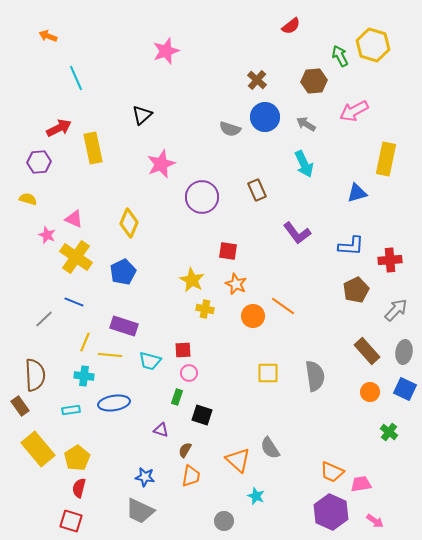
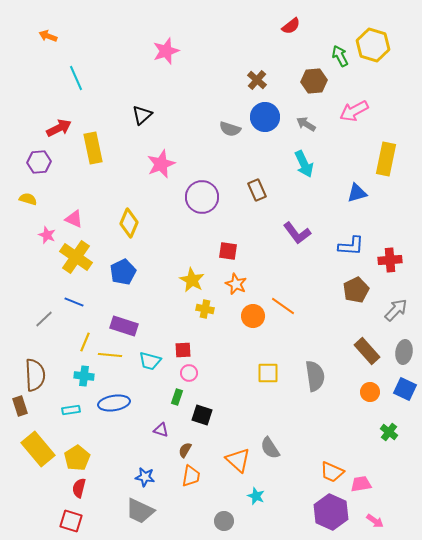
brown rectangle at (20, 406): rotated 18 degrees clockwise
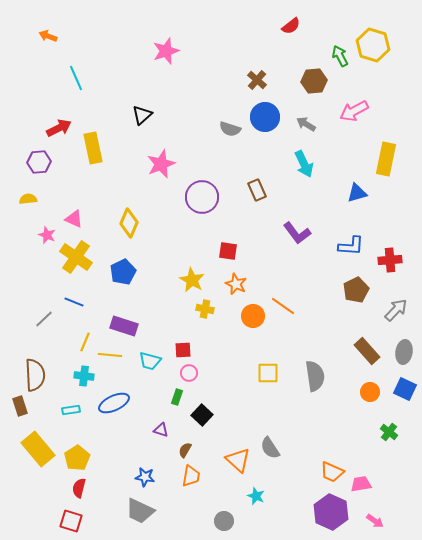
yellow semicircle at (28, 199): rotated 24 degrees counterclockwise
blue ellipse at (114, 403): rotated 16 degrees counterclockwise
black square at (202, 415): rotated 25 degrees clockwise
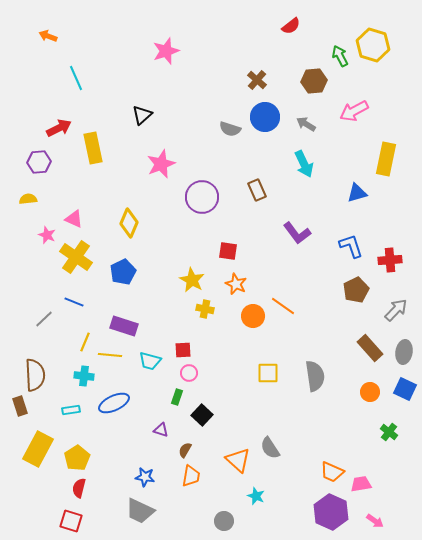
blue L-shape at (351, 246): rotated 112 degrees counterclockwise
brown rectangle at (367, 351): moved 3 px right, 3 px up
yellow rectangle at (38, 449): rotated 68 degrees clockwise
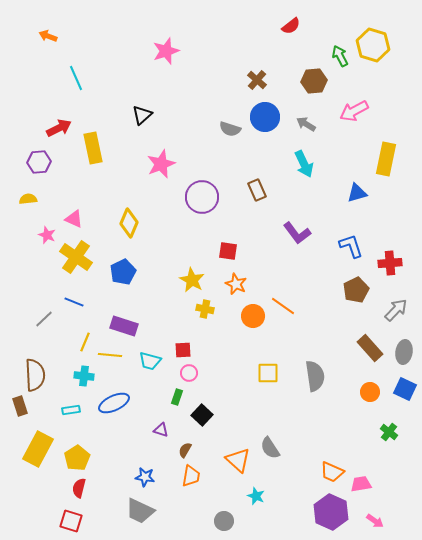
red cross at (390, 260): moved 3 px down
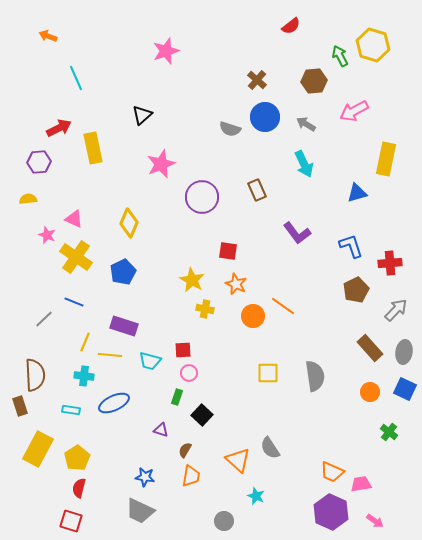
cyan rectangle at (71, 410): rotated 18 degrees clockwise
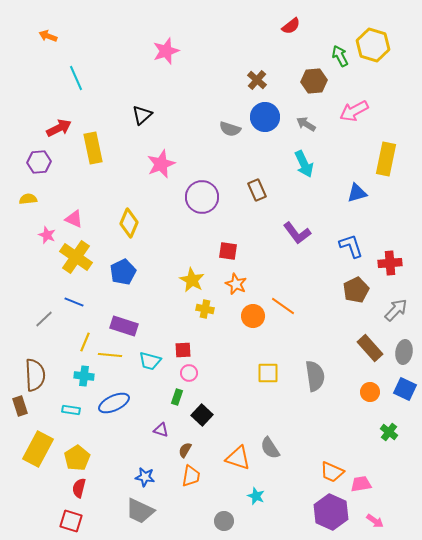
orange triangle at (238, 460): moved 2 px up; rotated 24 degrees counterclockwise
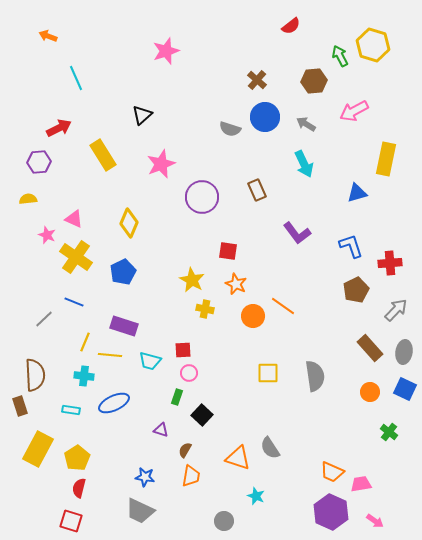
yellow rectangle at (93, 148): moved 10 px right, 7 px down; rotated 20 degrees counterclockwise
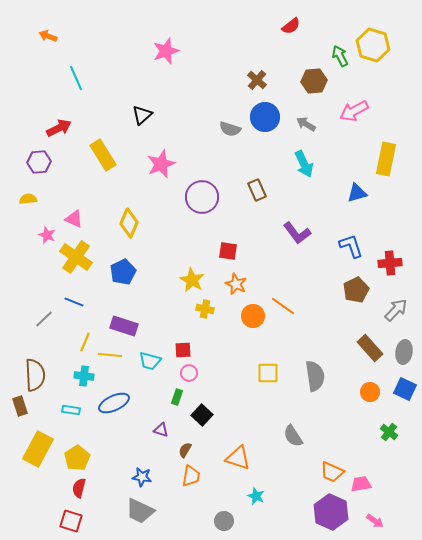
gray semicircle at (270, 448): moved 23 px right, 12 px up
blue star at (145, 477): moved 3 px left
